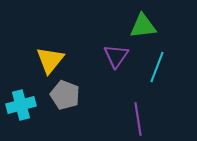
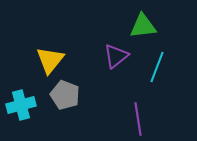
purple triangle: rotated 16 degrees clockwise
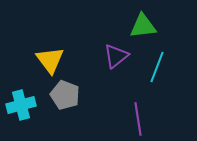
yellow triangle: rotated 16 degrees counterclockwise
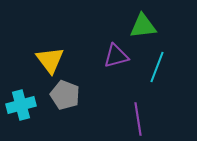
purple triangle: rotated 24 degrees clockwise
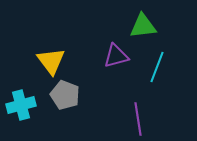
yellow triangle: moved 1 px right, 1 px down
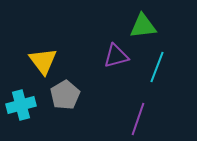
yellow triangle: moved 8 px left
gray pentagon: rotated 20 degrees clockwise
purple line: rotated 28 degrees clockwise
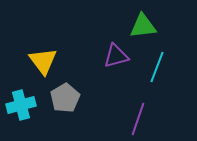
gray pentagon: moved 3 px down
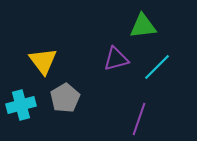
purple triangle: moved 3 px down
cyan line: rotated 24 degrees clockwise
purple line: moved 1 px right
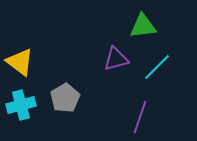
yellow triangle: moved 23 px left, 1 px down; rotated 16 degrees counterclockwise
purple line: moved 1 px right, 2 px up
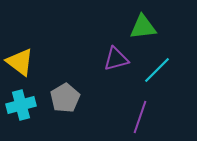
green triangle: moved 1 px down
cyan line: moved 3 px down
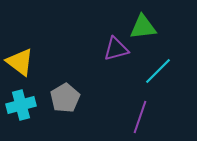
purple triangle: moved 10 px up
cyan line: moved 1 px right, 1 px down
